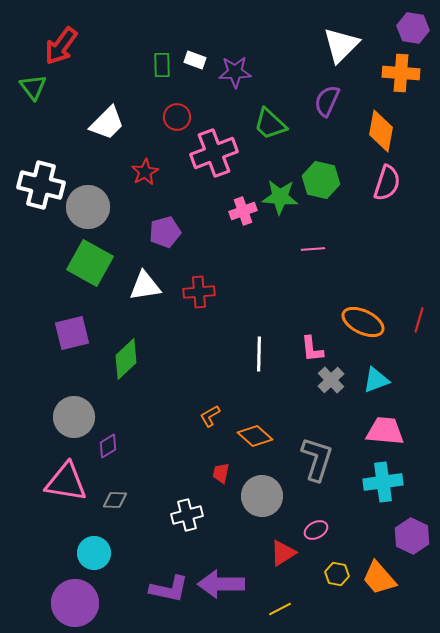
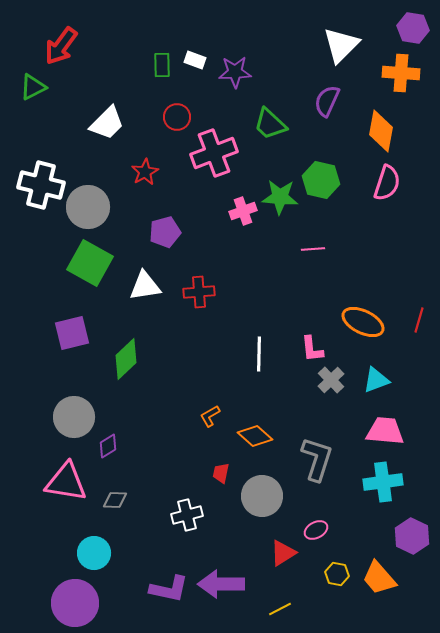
green triangle at (33, 87): rotated 40 degrees clockwise
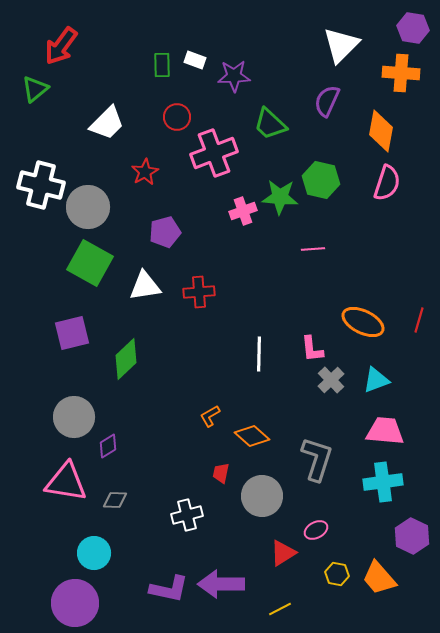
purple star at (235, 72): moved 1 px left, 4 px down
green triangle at (33, 87): moved 2 px right, 2 px down; rotated 12 degrees counterclockwise
orange diamond at (255, 436): moved 3 px left
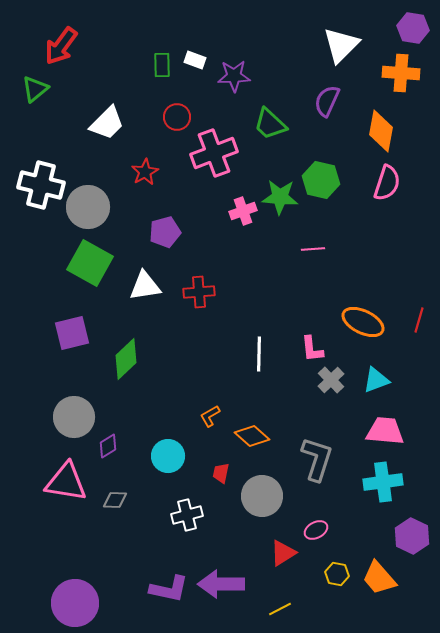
cyan circle at (94, 553): moved 74 px right, 97 px up
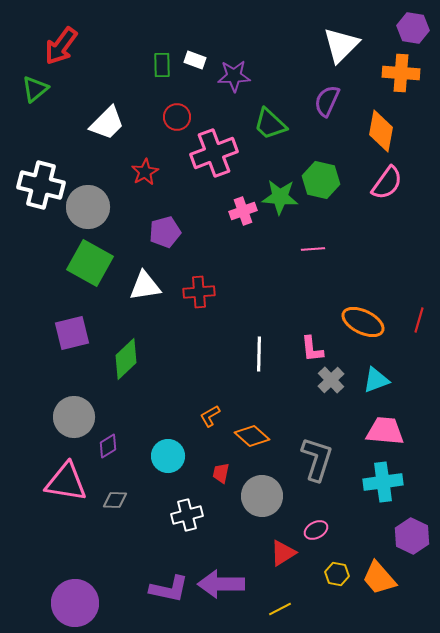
pink semicircle at (387, 183): rotated 18 degrees clockwise
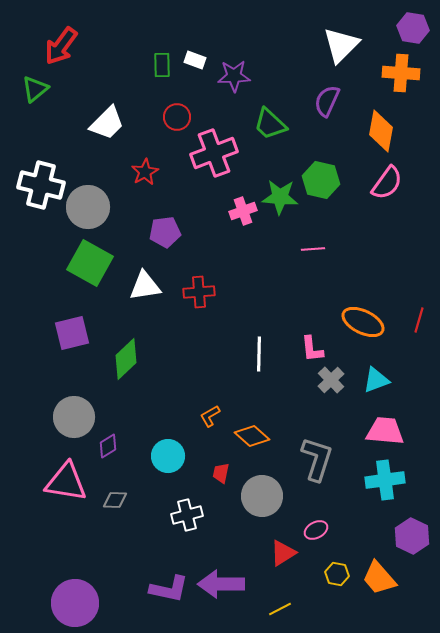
purple pentagon at (165, 232): rotated 8 degrees clockwise
cyan cross at (383, 482): moved 2 px right, 2 px up
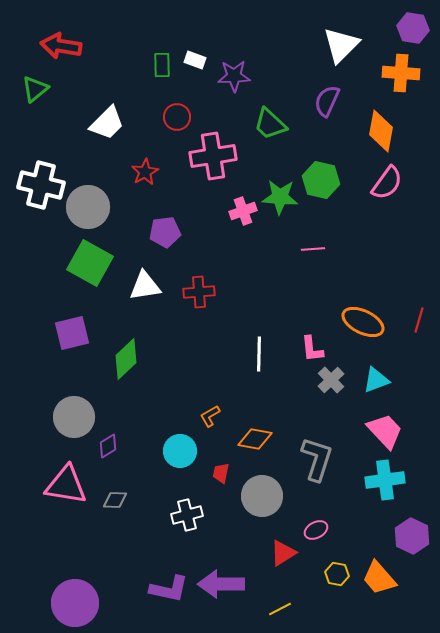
red arrow at (61, 46): rotated 63 degrees clockwise
pink cross at (214, 153): moved 1 px left, 3 px down; rotated 12 degrees clockwise
pink trapezoid at (385, 431): rotated 42 degrees clockwise
orange diamond at (252, 436): moved 3 px right, 3 px down; rotated 32 degrees counterclockwise
cyan circle at (168, 456): moved 12 px right, 5 px up
pink triangle at (66, 482): moved 3 px down
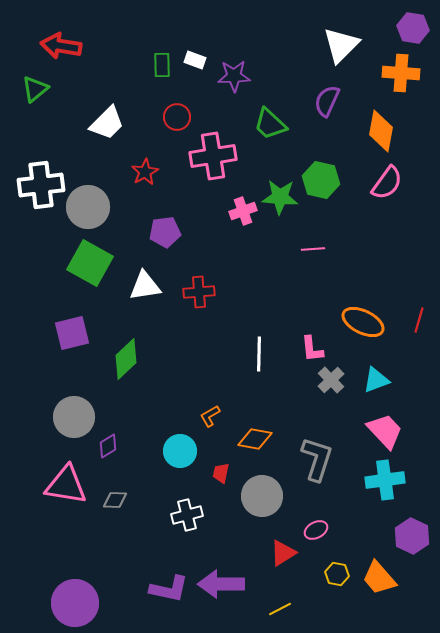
white cross at (41, 185): rotated 21 degrees counterclockwise
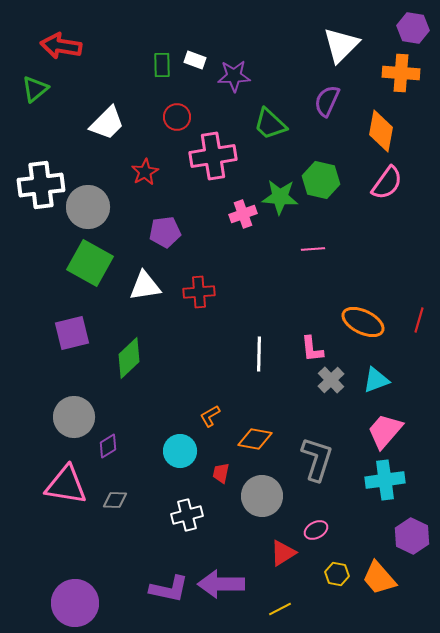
pink cross at (243, 211): moved 3 px down
green diamond at (126, 359): moved 3 px right, 1 px up
pink trapezoid at (385, 431): rotated 96 degrees counterclockwise
